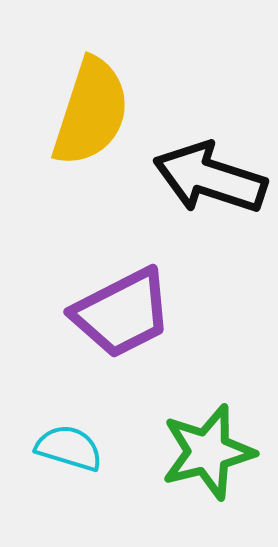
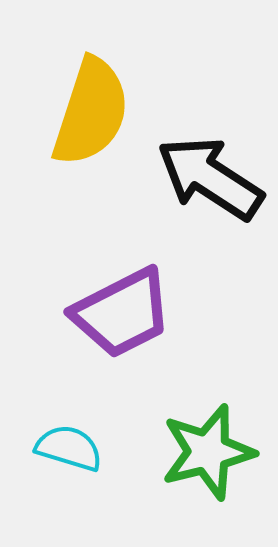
black arrow: rotated 15 degrees clockwise
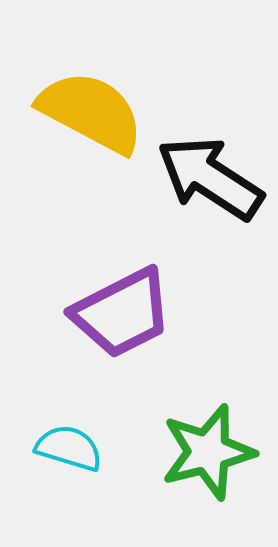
yellow semicircle: rotated 80 degrees counterclockwise
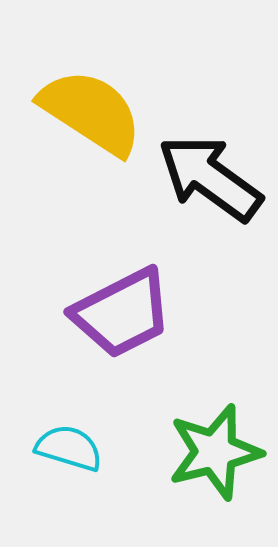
yellow semicircle: rotated 5 degrees clockwise
black arrow: rotated 3 degrees clockwise
green star: moved 7 px right
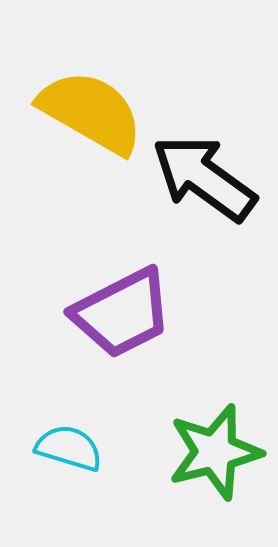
yellow semicircle: rotated 3 degrees counterclockwise
black arrow: moved 6 px left
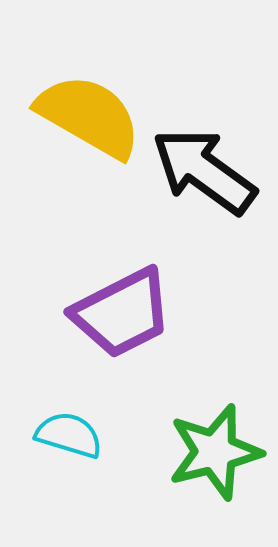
yellow semicircle: moved 2 px left, 4 px down
black arrow: moved 7 px up
cyan semicircle: moved 13 px up
